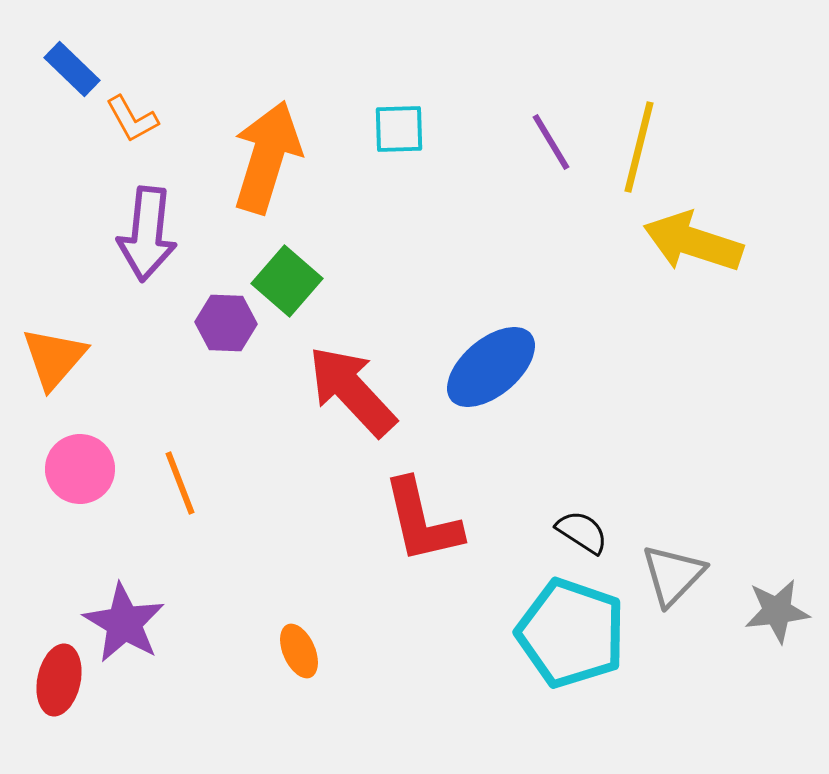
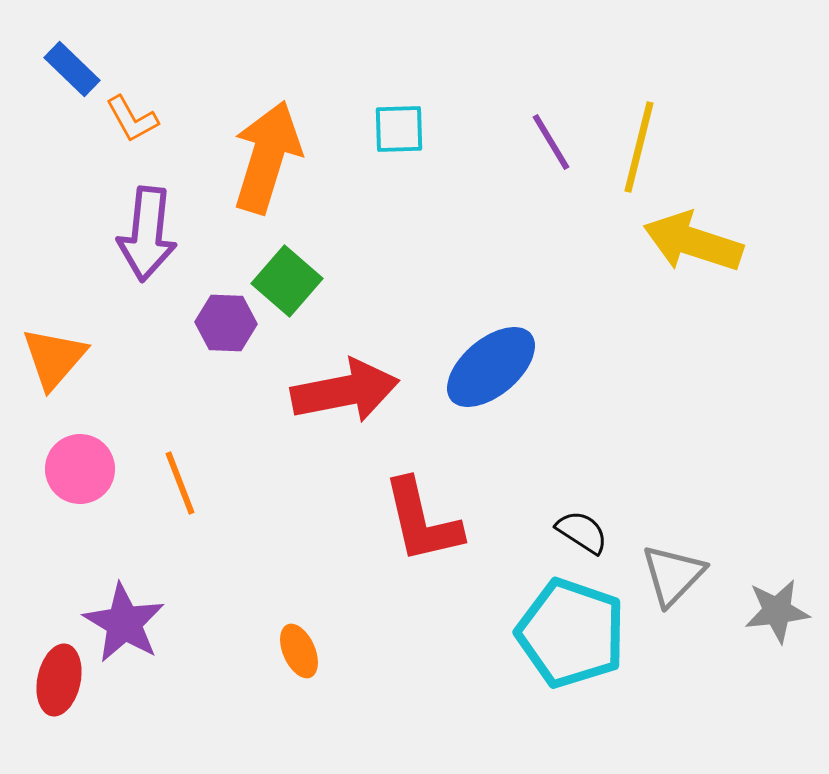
red arrow: moved 7 px left; rotated 122 degrees clockwise
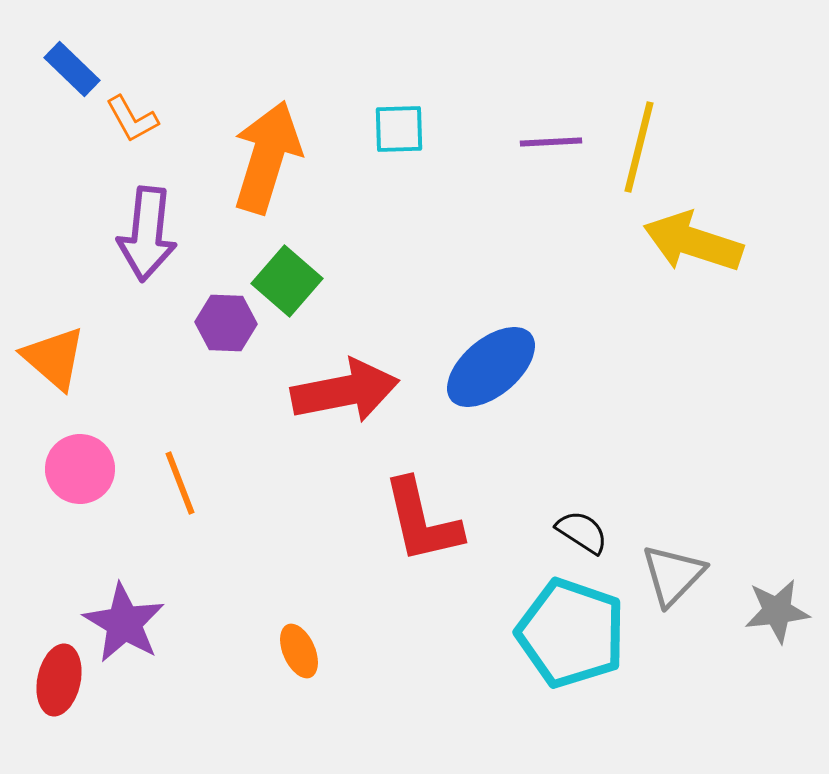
purple line: rotated 62 degrees counterclockwise
orange triangle: rotated 30 degrees counterclockwise
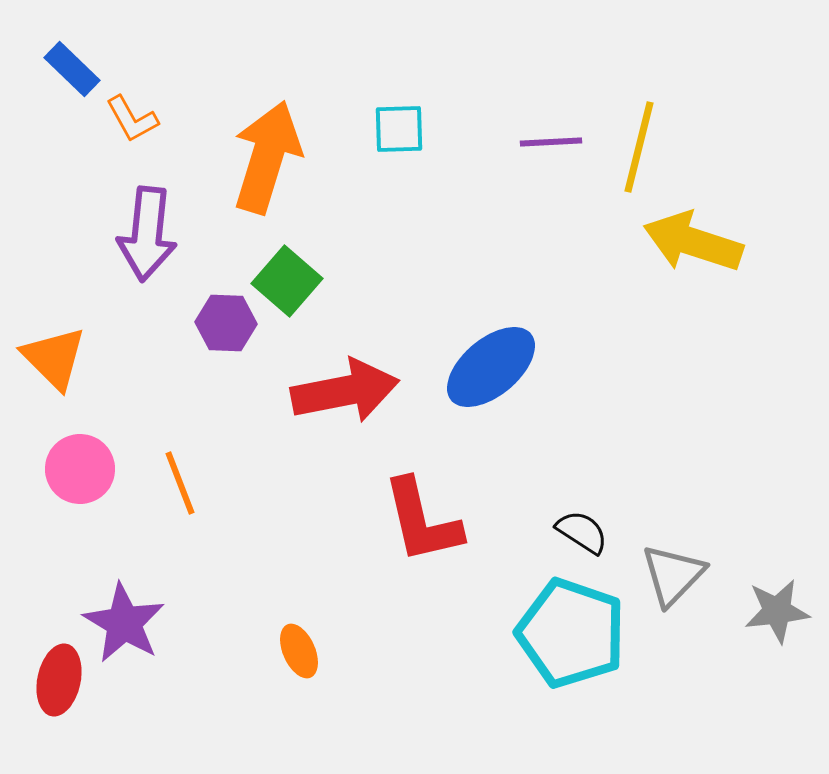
orange triangle: rotated 4 degrees clockwise
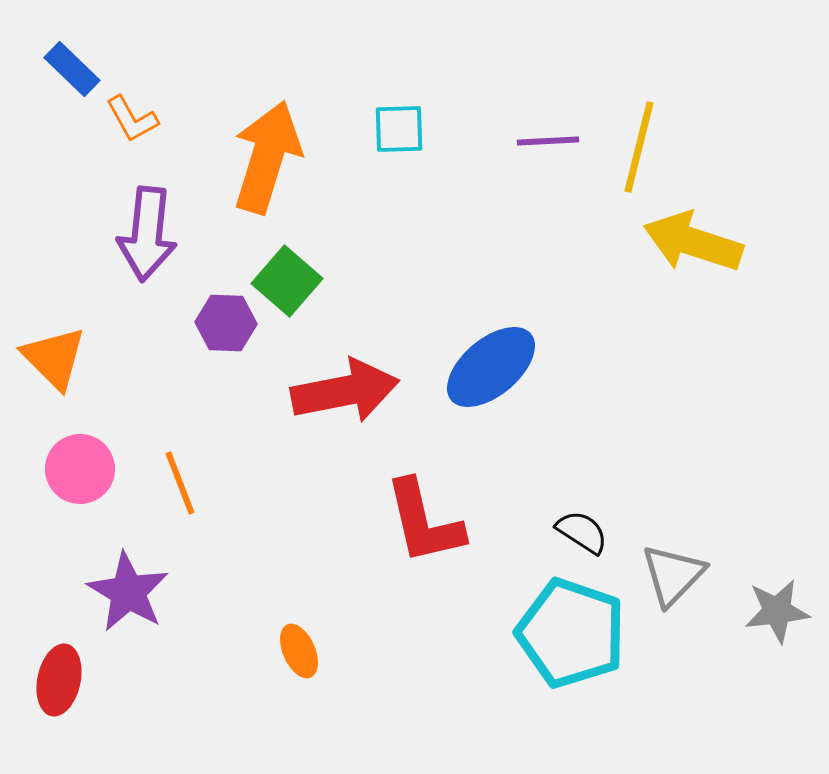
purple line: moved 3 px left, 1 px up
red L-shape: moved 2 px right, 1 px down
purple star: moved 4 px right, 31 px up
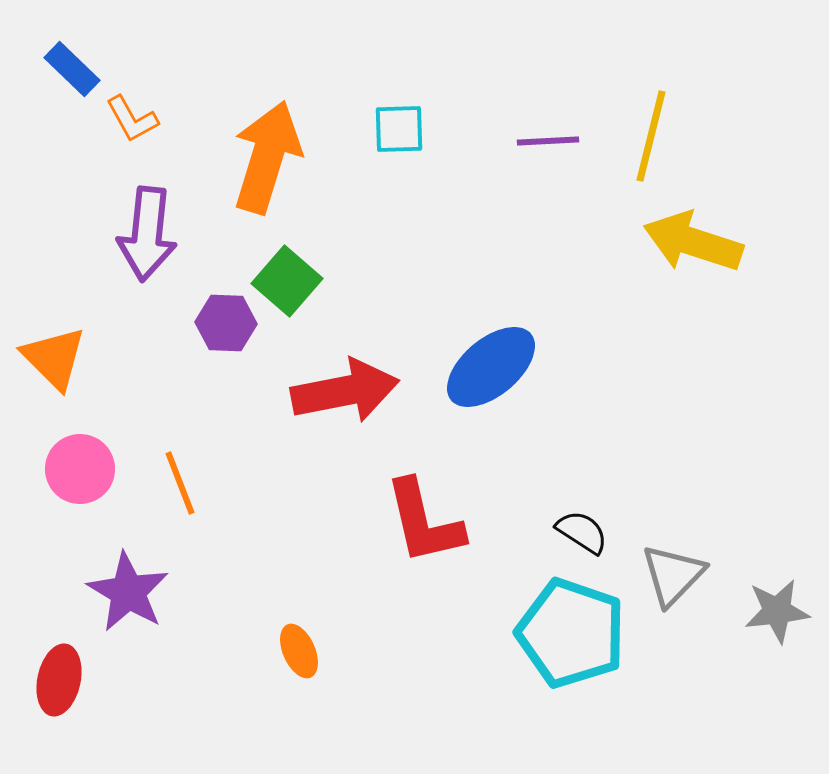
yellow line: moved 12 px right, 11 px up
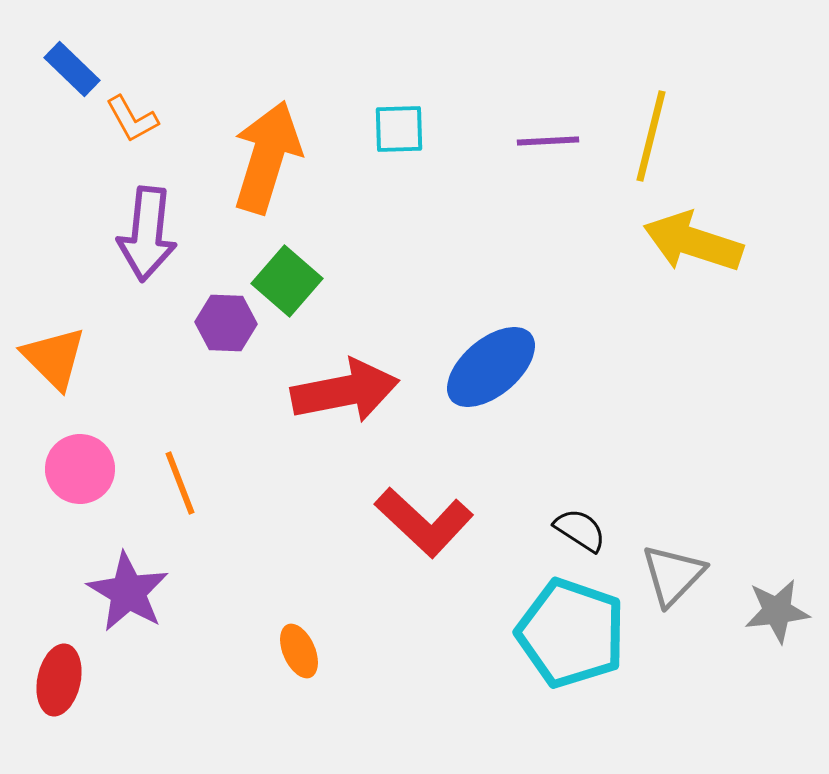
red L-shape: rotated 34 degrees counterclockwise
black semicircle: moved 2 px left, 2 px up
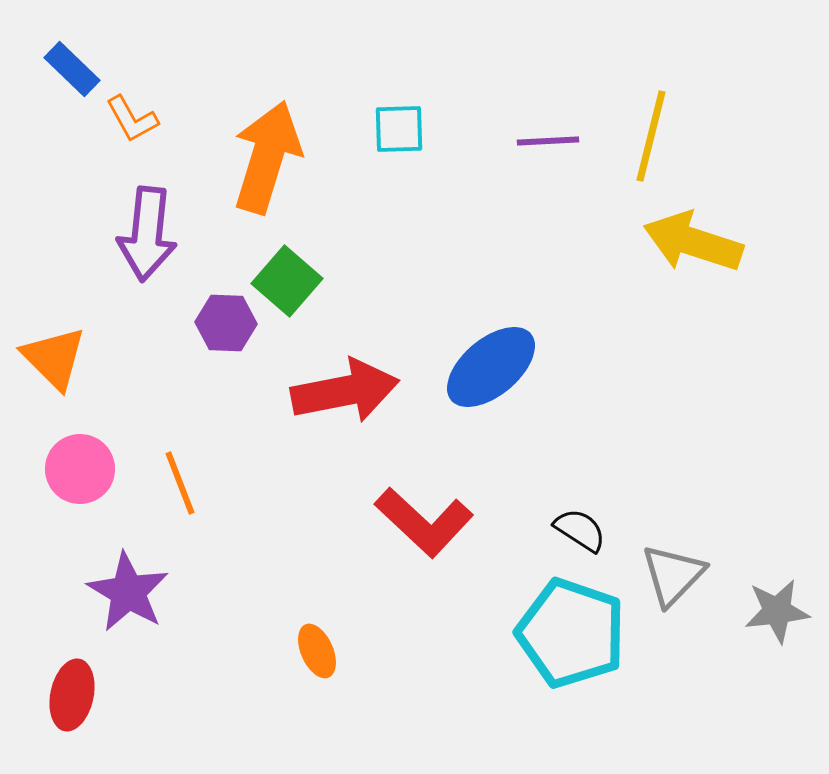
orange ellipse: moved 18 px right
red ellipse: moved 13 px right, 15 px down
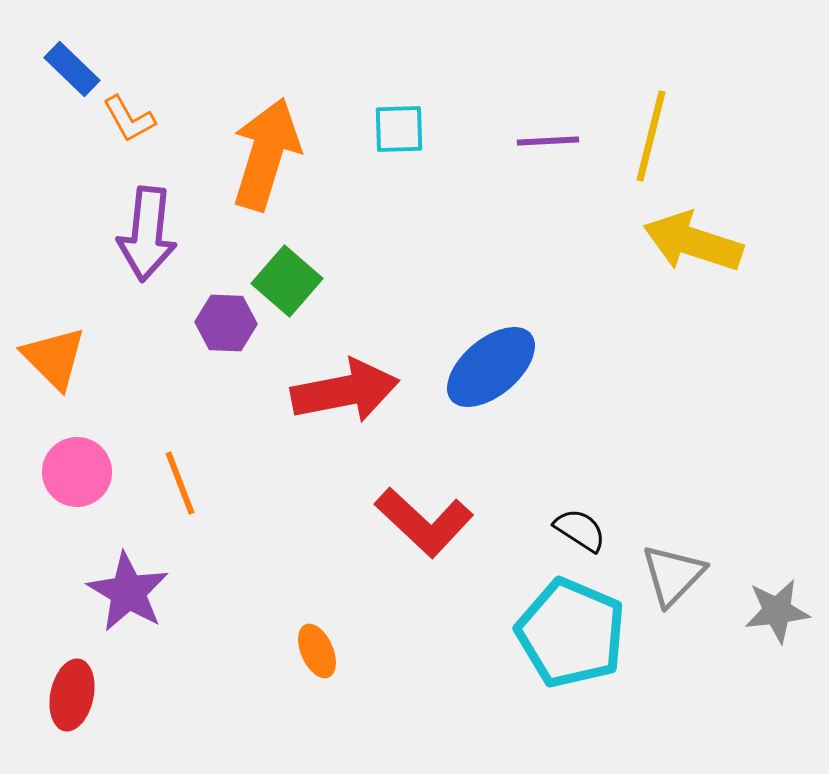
orange L-shape: moved 3 px left
orange arrow: moved 1 px left, 3 px up
pink circle: moved 3 px left, 3 px down
cyan pentagon: rotated 4 degrees clockwise
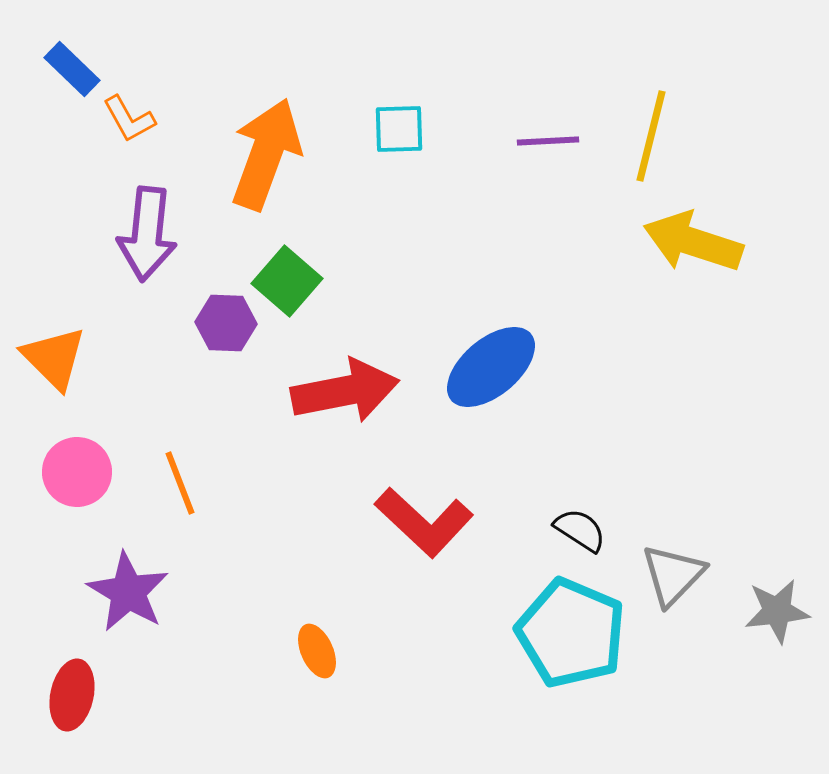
orange arrow: rotated 3 degrees clockwise
